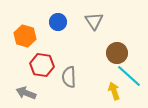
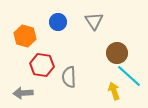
gray arrow: moved 3 px left; rotated 24 degrees counterclockwise
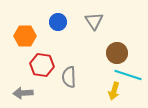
orange hexagon: rotated 15 degrees counterclockwise
cyan line: moved 1 px left, 1 px up; rotated 24 degrees counterclockwise
yellow arrow: rotated 144 degrees counterclockwise
